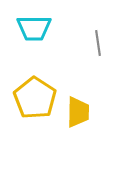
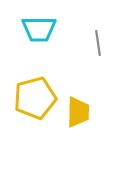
cyan trapezoid: moved 5 px right, 1 px down
yellow pentagon: rotated 24 degrees clockwise
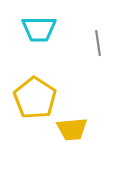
yellow pentagon: rotated 24 degrees counterclockwise
yellow trapezoid: moved 6 px left, 17 px down; rotated 84 degrees clockwise
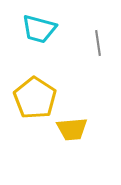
cyan trapezoid: rotated 15 degrees clockwise
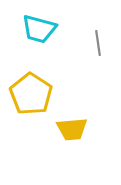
yellow pentagon: moved 4 px left, 4 px up
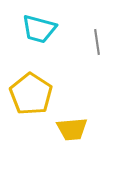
gray line: moved 1 px left, 1 px up
